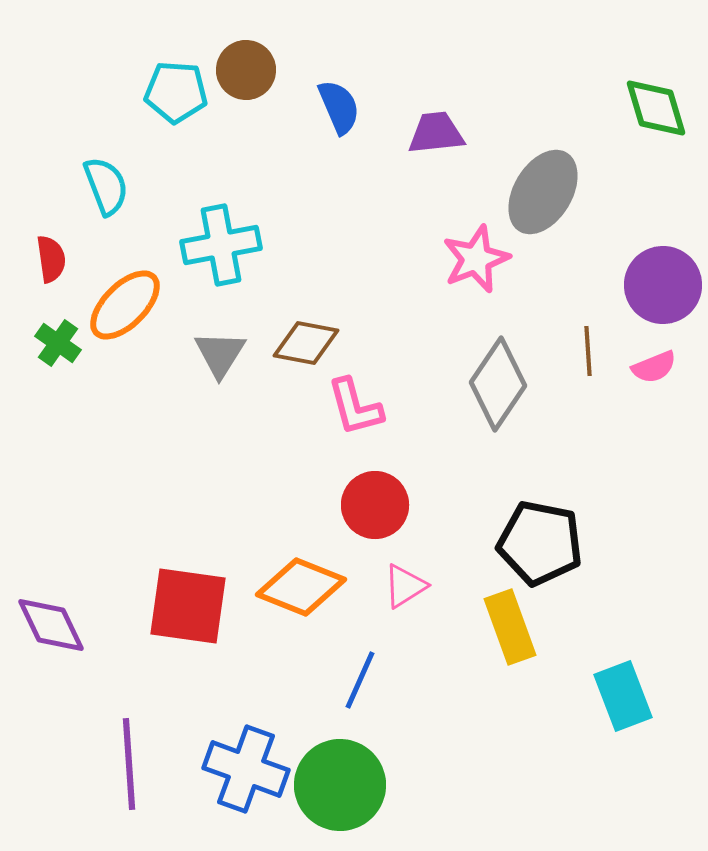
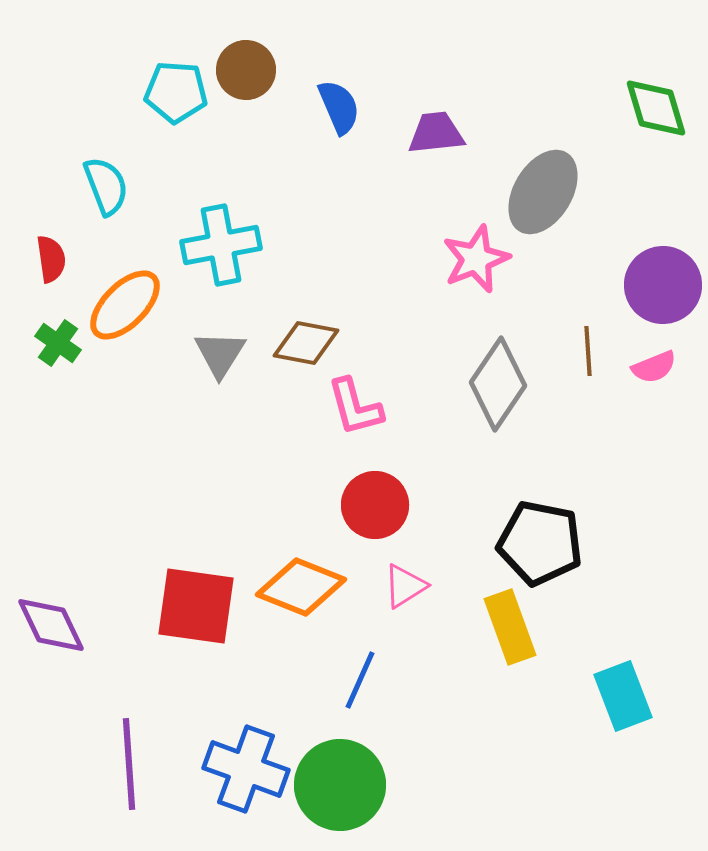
red square: moved 8 px right
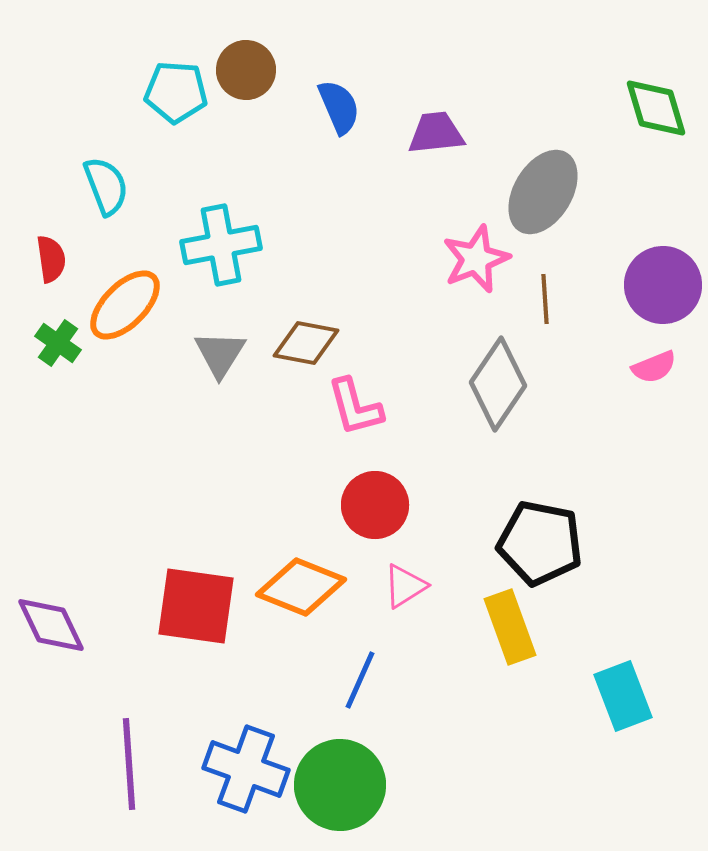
brown line: moved 43 px left, 52 px up
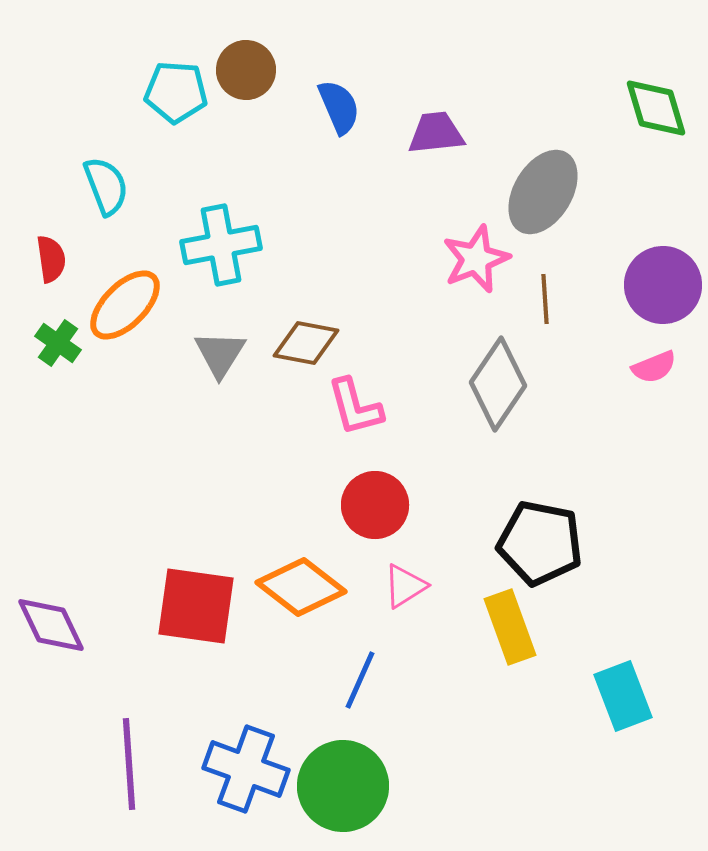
orange diamond: rotated 16 degrees clockwise
green circle: moved 3 px right, 1 px down
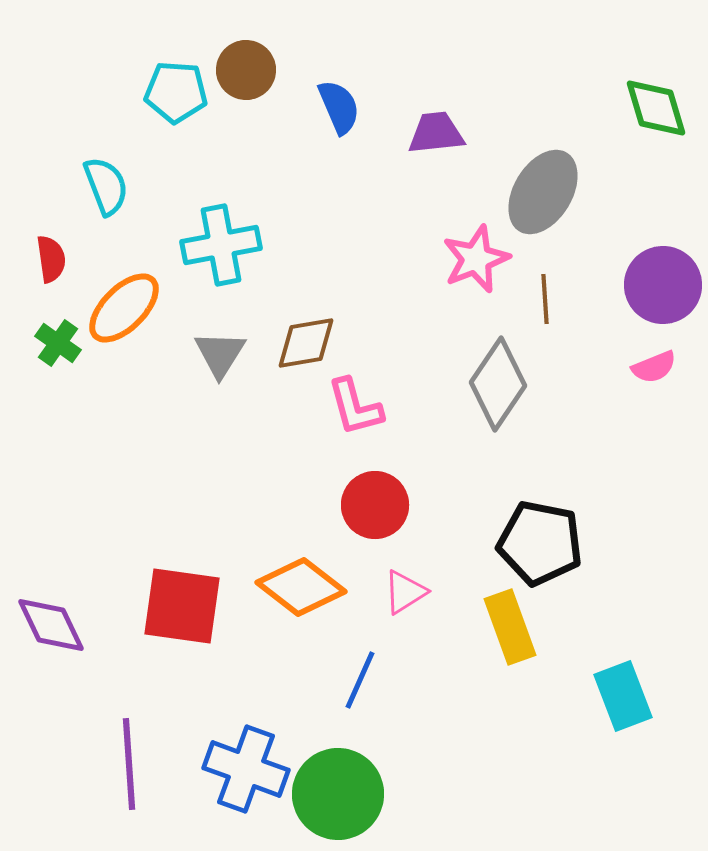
orange ellipse: moved 1 px left, 3 px down
brown diamond: rotated 20 degrees counterclockwise
pink triangle: moved 6 px down
red square: moved 14 px left
green circle: moved 5 px left, 8 px down
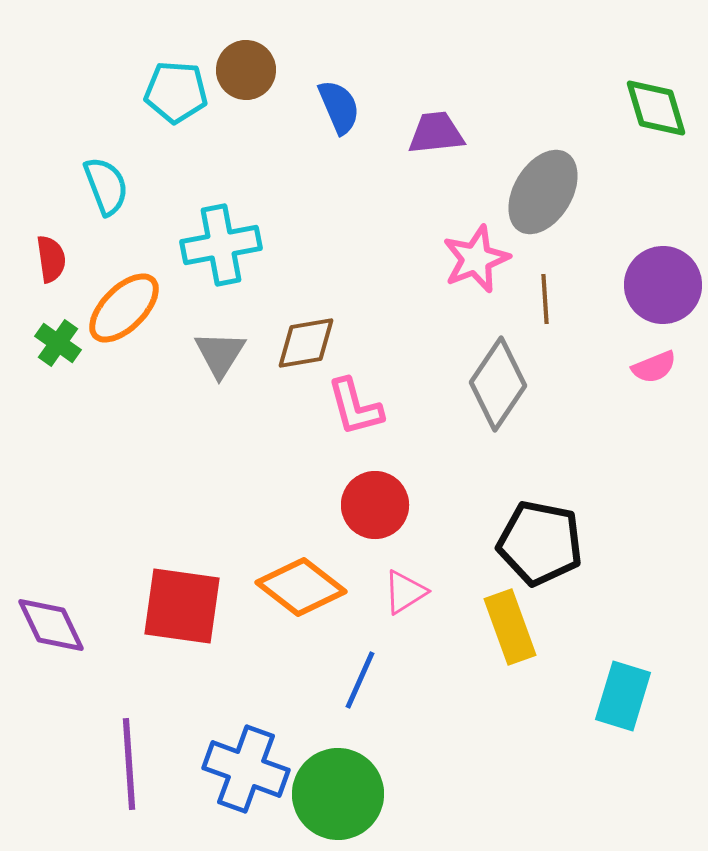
cyan rectangle: rotated 38 degrees clockwise
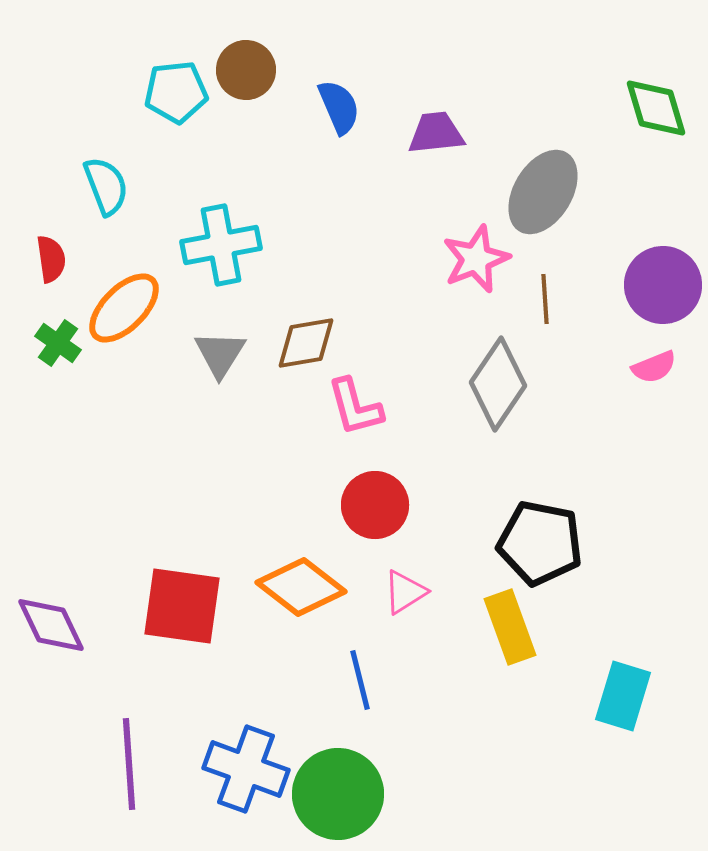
cyan pentagon: rotated 10 degrees counterclockwise
blue line: rotated 38 degrees counterclockwise
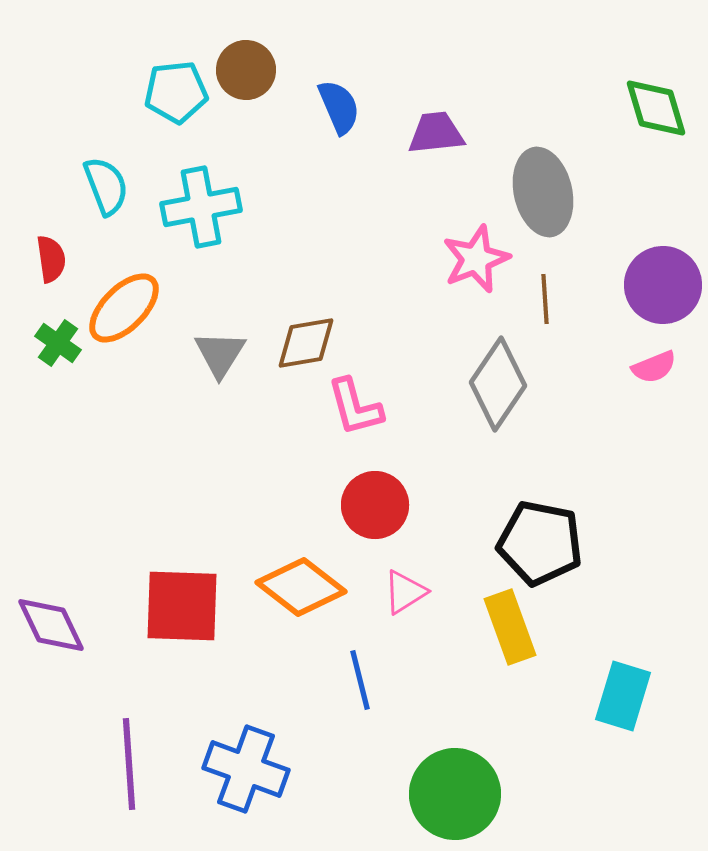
gray ellipse: rotated 44 degrees counterclockwise
cyan cross: moved 20 px left, 38 px up
red square: rotated 6 degrees counterclockwise
green circle: moved 117 px right
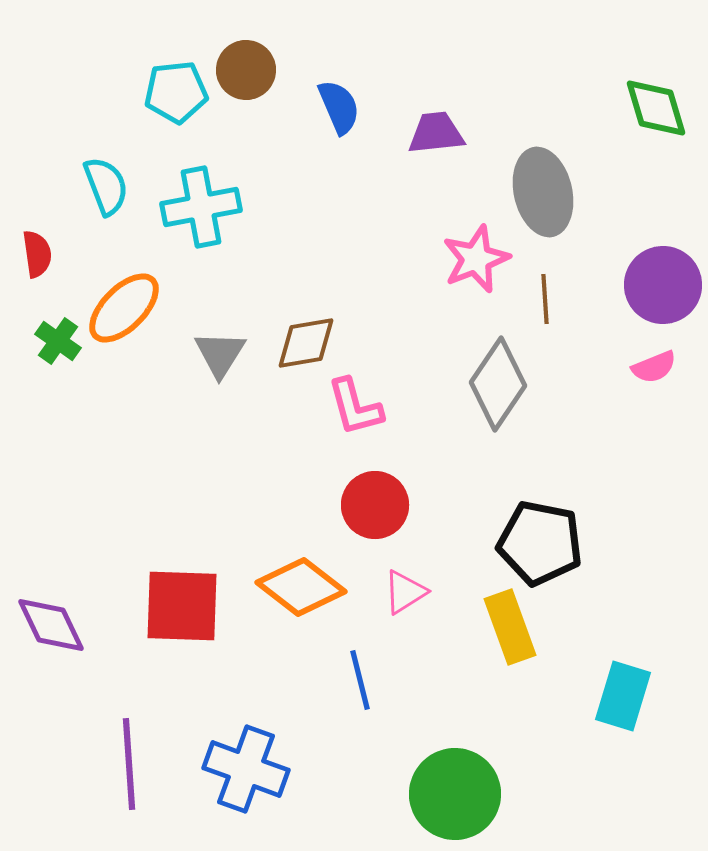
red semicircle: moved 14 px left, 5 px up
green cross: moved 2 px up
